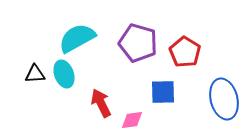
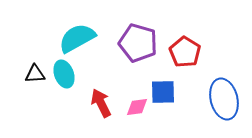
pink diamond: moved 5 px right, 13 px up
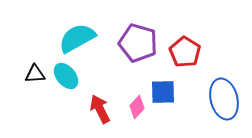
cyan ellipse: moved 2 px right, 2 px down; rotated 20 degrees counterclockwise
red arrow: moved 1 px left, 6 px down
pink diamond: rotated 40 degrees counterclockwise
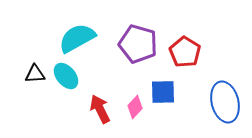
purple pentagon: moved 1 px down
blue ellipse: moved 1 px right, 3 px down
pink diamond: moved 2 px left
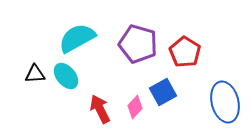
blue square: rotated 28 degrees counterclockwise
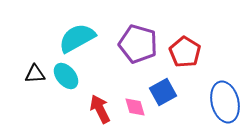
pink diamond: rotated 60 degrees counterclockwise
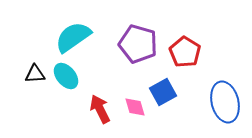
cyan semicircle: moved 4 px left, 1 px up; rotated 6 degrees counterclockwise
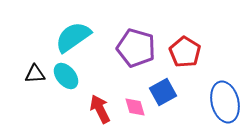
purple pentagon: moved 2 px left, 4 px down
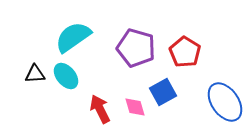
blue ellipse: rotated 21 degrees counterclockwise
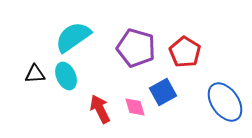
cyan ellipse: rotated 16 degrees clockwise
